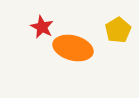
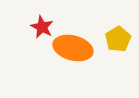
yellow pentagon: moved 9 px down
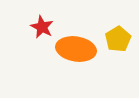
orange ellipse: moved 3 px right, 1 px down; rotated 6 degrees counterclockwise
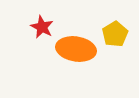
yellow pentagon: moved 3 px left, 5 px up
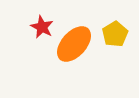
orange ellipse: moved 2 px left, 5 px up; rotated 57 degrees counterclockwise
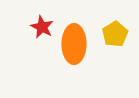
orange ellipse: rotated 42 degrees counterclockwise
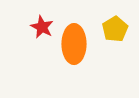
yellow pentagon: moved 5 px up
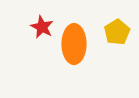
yellow pentagon: moved 2 px right, 3 px down
